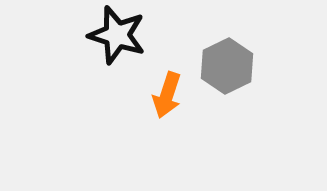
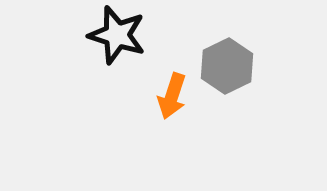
orange arrow: moved 5 px right, 1 px down
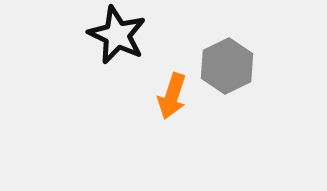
black star: rotated 8 degrees clockwise
